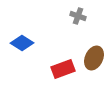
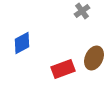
gray cross: moved 4 px right, 5 px up; rotated 35 degrees clockwise
blue diamond: rotated 60 degrees counterclockwise
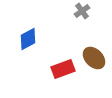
blue diamond: moved 6 px right, 4 px up
brown ellipse: rotated 70 degrees counterclockwise
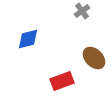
blue diamond: rotated 15 degrees clockwise
red rectangle: moved 1 px left, 12 px down
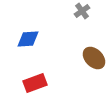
blue diamond: rotated 10 degrees clockwise
red rectangle: moved 27 px left, 2 px down
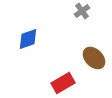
blue diamond: rotated 15 degrees counterclockwise
red rectangle: moved 28 px right; rotated 10 degrees counterclockwise
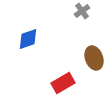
brown ellipse: rotated 25 degrees clockwise
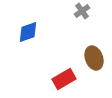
blue diamond: moved 7 px up
red rectangle: moved 1 px right, 4 px up
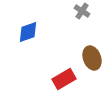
gray cross: rotated 21 degrees counterclockwise
brown ellipse: moved 2 px left
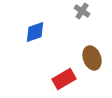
blue diamond: moved 7 px right
